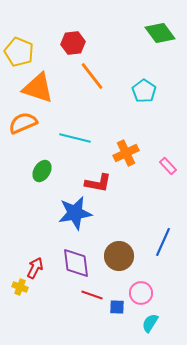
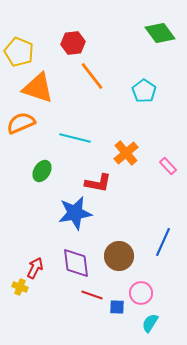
orange semicircle: moved 2 px left
orange cross: rotated 15 degrees counterclockwise
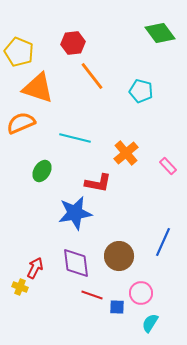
cyan pentagon: moved 3 px left; rotated 20 degrees counterclockwise
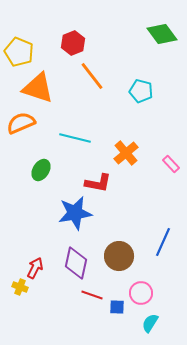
green diamond: moved 2 px right, 1 px down
red hexagon: rotated 15 degrees counterclockwise
pink rectangle: moved 3 px right, 2 px up
green ellipse: moved 1 px left, 1 px up
purple diamond: rotated 20 degrees clockwise
